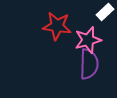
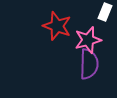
white rectangle: rotated 24 degrees counterclockwise
red star: rotated 12 degrees clockwise
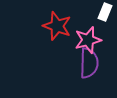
purple semicircle: moved 1 px up
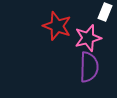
pink star: moved 2 px up
purple semicircle: moved 4 px down
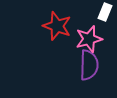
pink star: moved 1 px right, 1 px down
purple semicircle: moved 2 px up
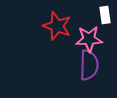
white rectangle: moved 3 px down; rotated 30 degrees counterclockwise
pink star: rotated 12 degrees clockwise
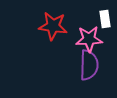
white rectangle: moved 4 px down
red star: moved 4 px left; rotated 12 degrees counterclockwise
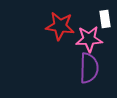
red star: moved 7 px right
purple semicircle: moved 3 px down
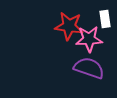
red star: moved 9 px right
purple semicircle: rotated 72 degrees counterclockwise
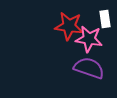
pink star: rotated 12 degrees clockwise
